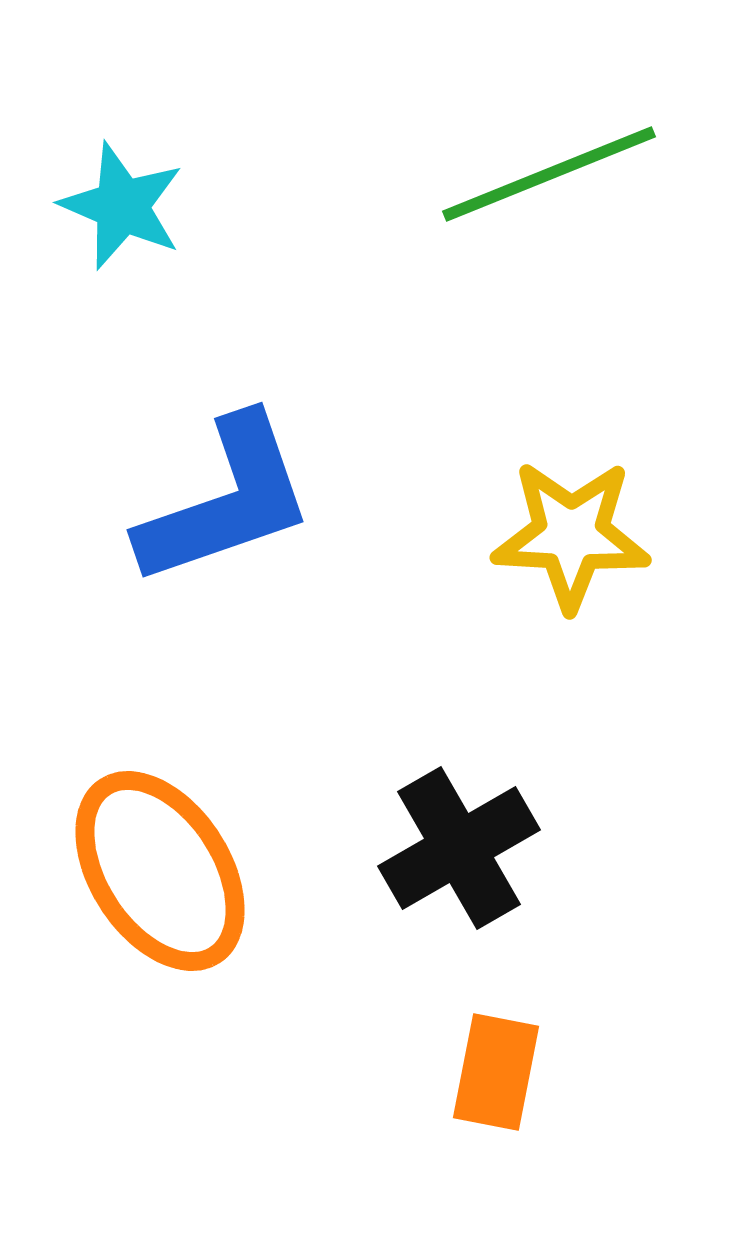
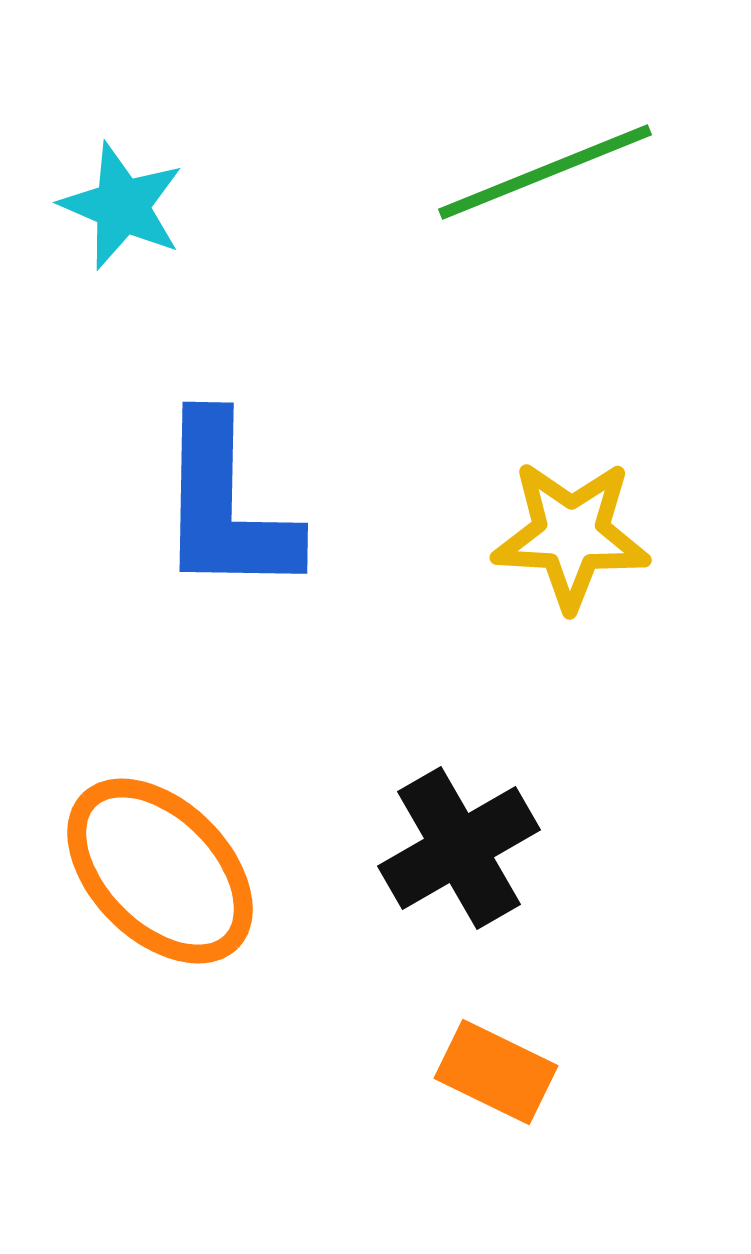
green line: moved 4 px left, 2 px up
blue L-shape: moved 5 px down; rotated 110 degrees clockwise
orange ellipse: rotated 12 degrees counterclockwise
orange rectangle: rotated 75 degrees counterclockwise
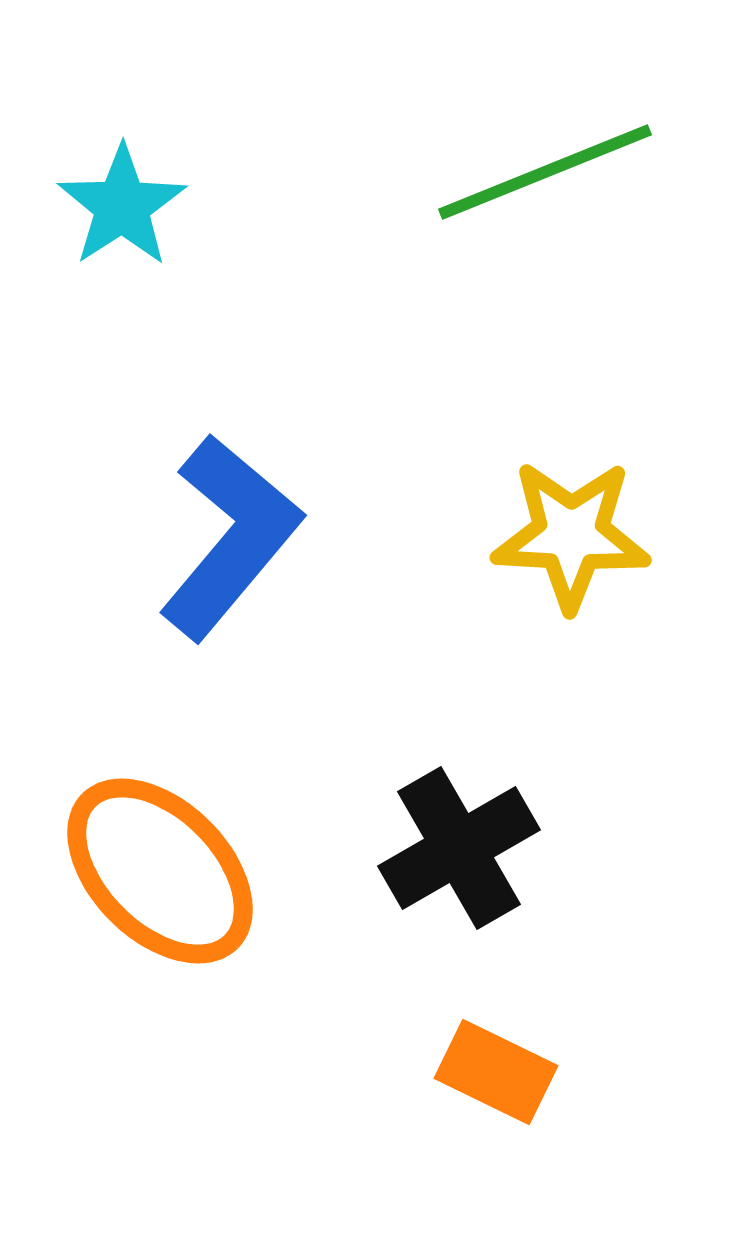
cyan star: rotated 16 degrees clockwise
blue L-shape: moved 4 px right, 31 px down; rotated 141 degrees counterclockwise
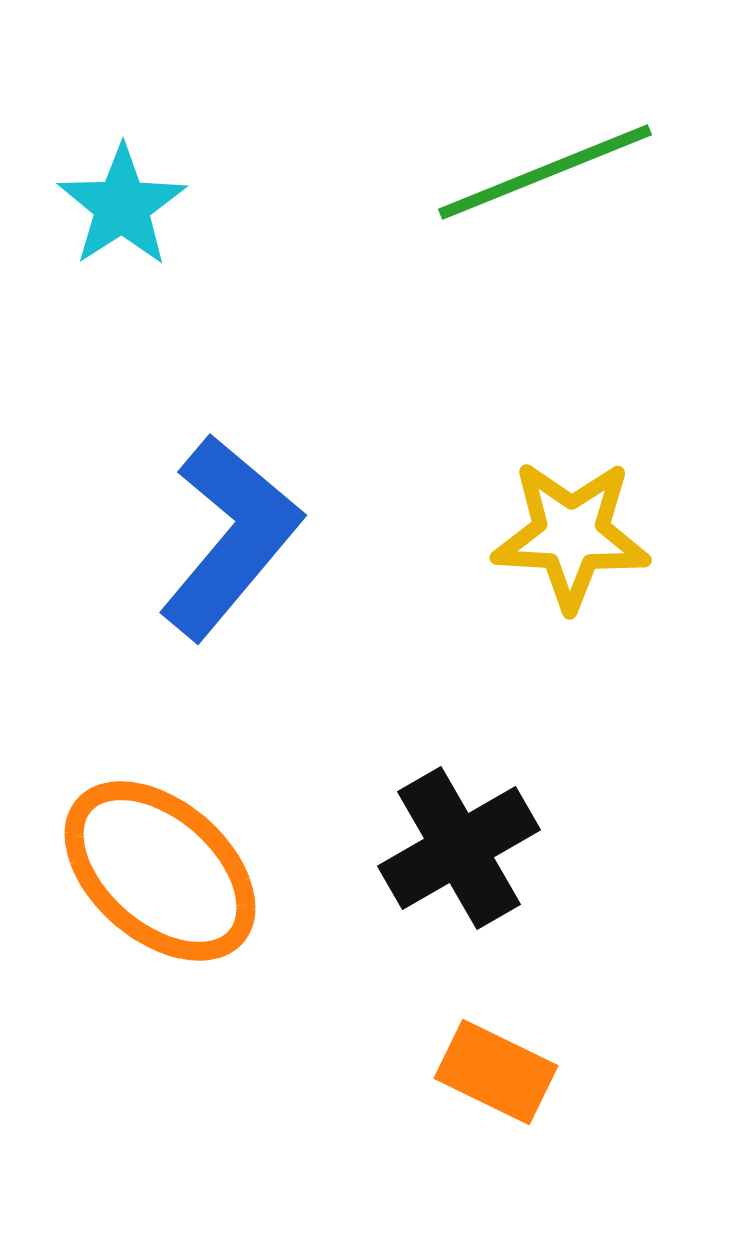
orange ellipse: rotated 4 degrees counterclockwise
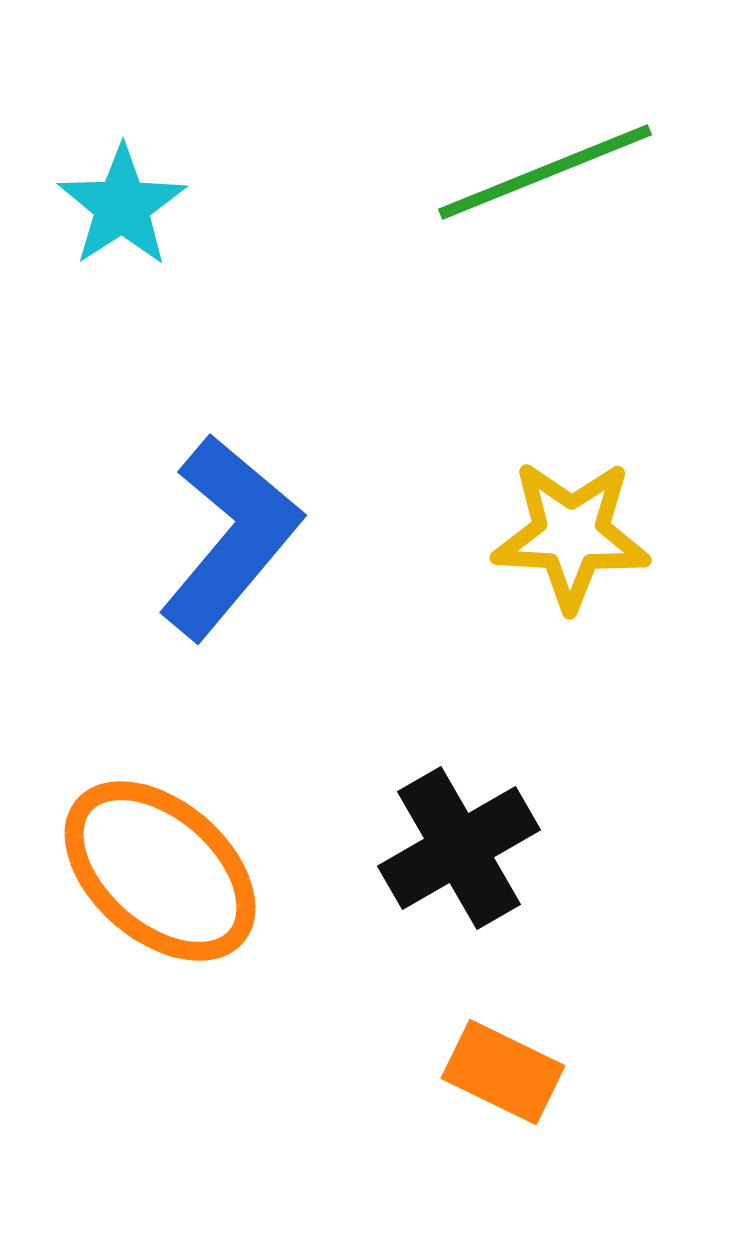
orange rectangle: moved 7 px right
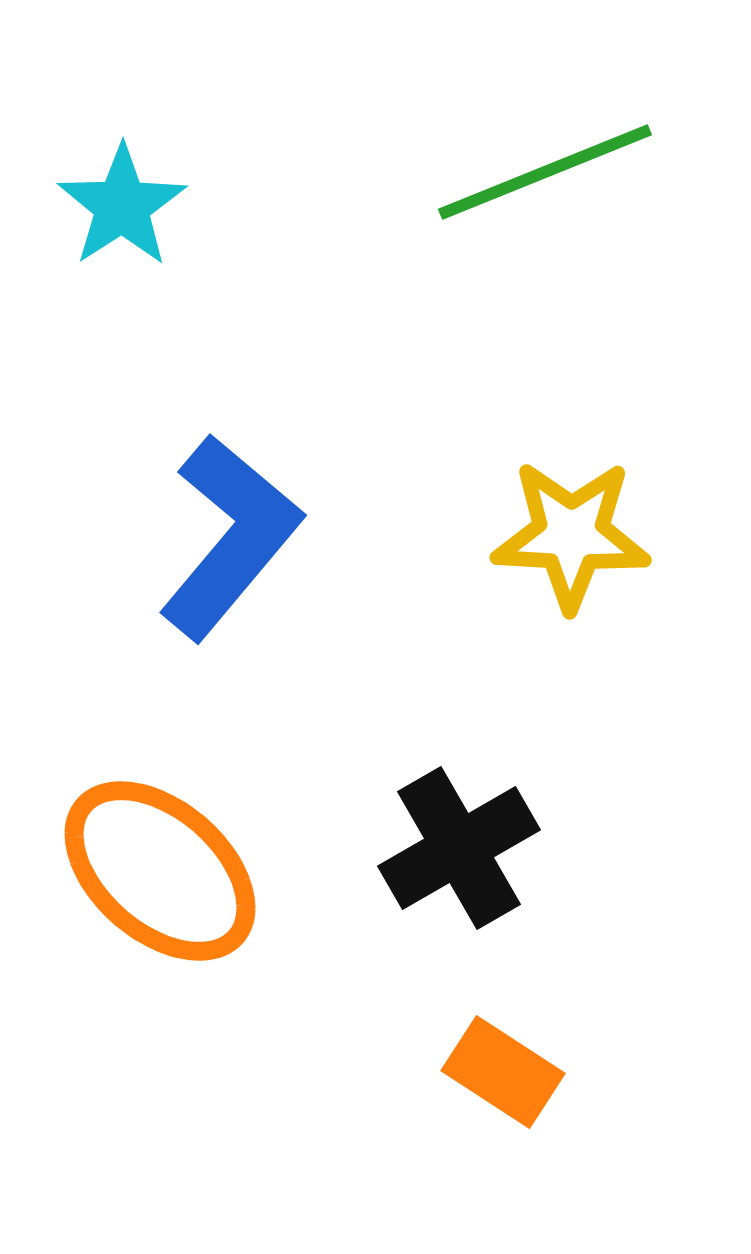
orange rectangle: rotated 7 degrees clockwise
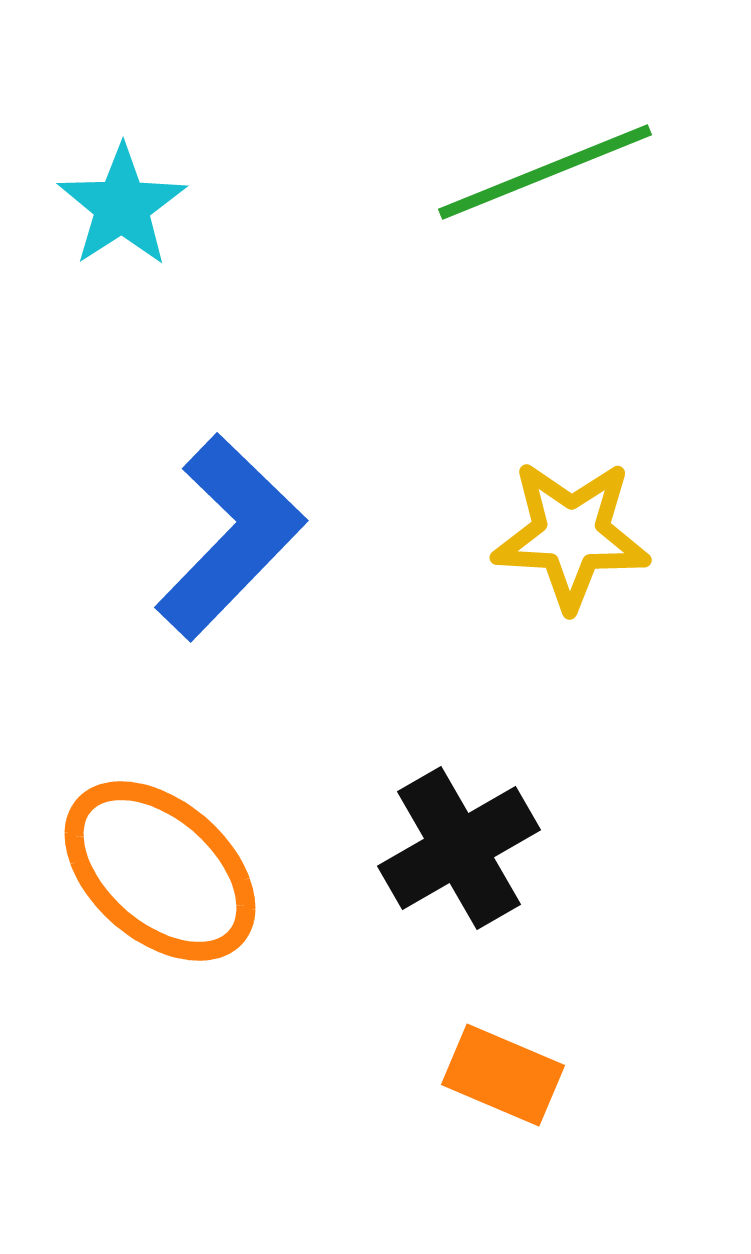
blue L-shape: rotated 4 degrees clockwise
orange rectangle: moved 3 px down; rotated 10 degrees counterclockwise
